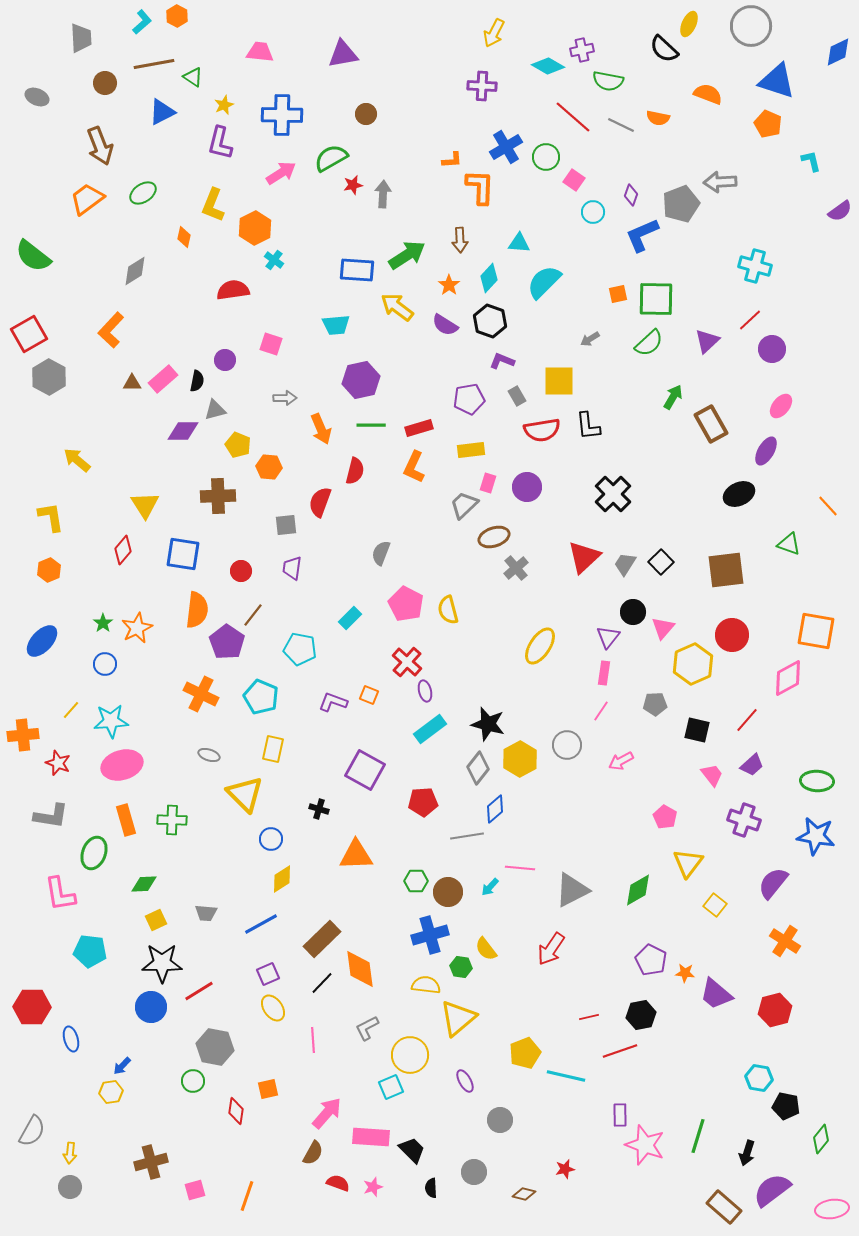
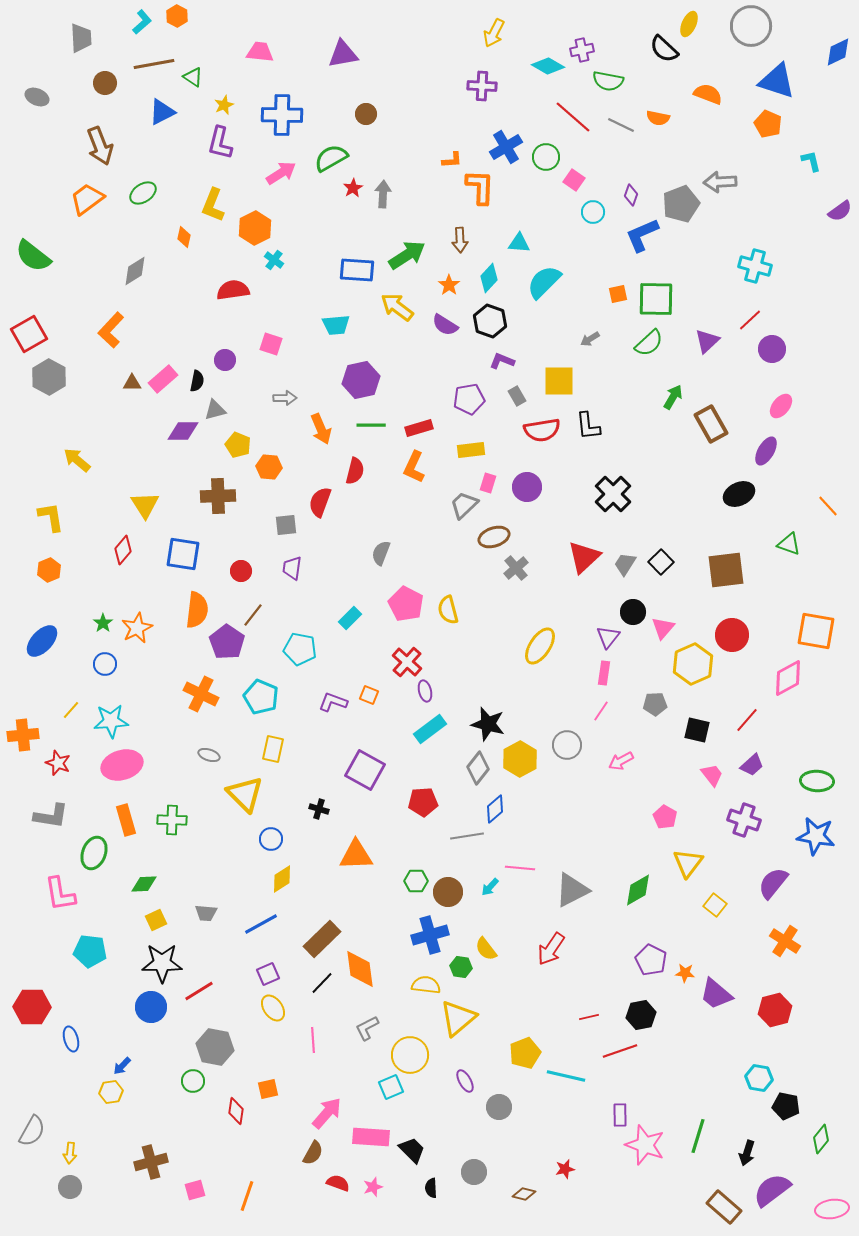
red star at (353, 185): moved 3 px down; rotated 18 degrees counterclockwise
gray circle at (500, 1120): moved 1 px left, 13 px up
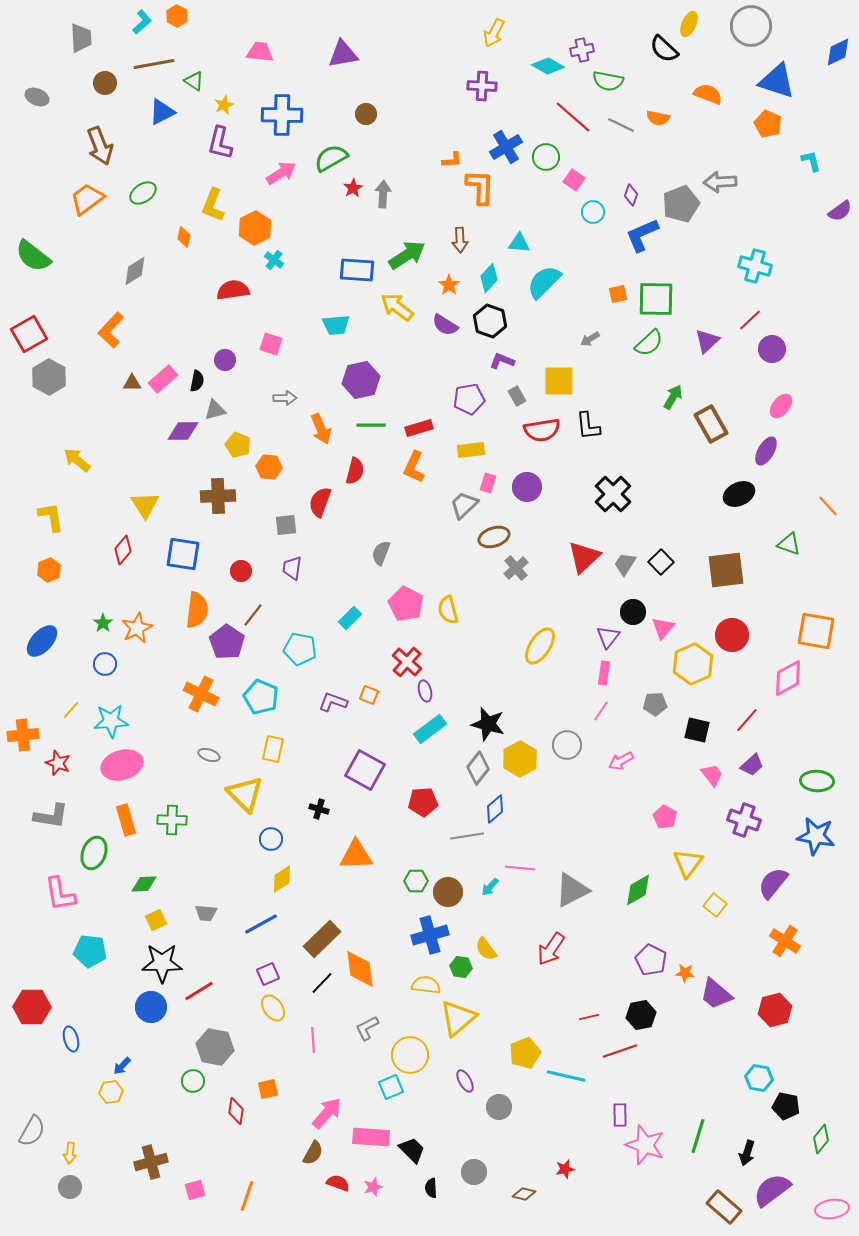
green triangle at (193, 77): moved 1 px right, 4 px down
